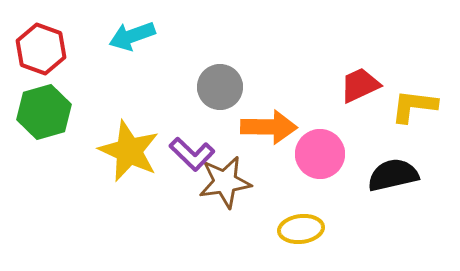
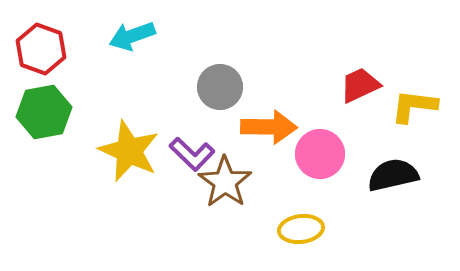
green hexagon: rotated 6 degrees clockwise
brown star: rotated 28 degrees counterclockwise
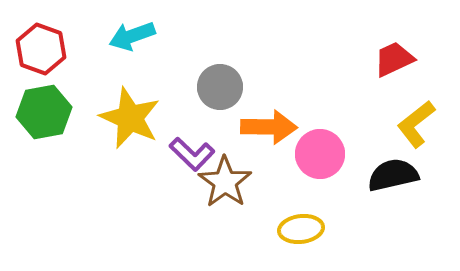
red trapezoid: moved 34 px right, 26 px up
yellow L-shape: moved 2 px right, 18 px down; rotated 45 degrees counterclockwise
yellow star: moved 1 px right, 33 px up
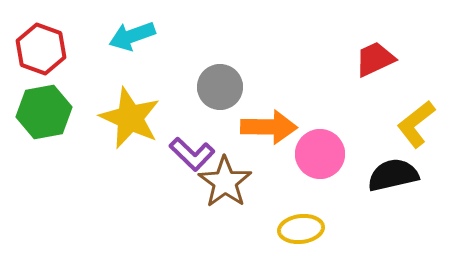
red trapezoid: moved 19 px left
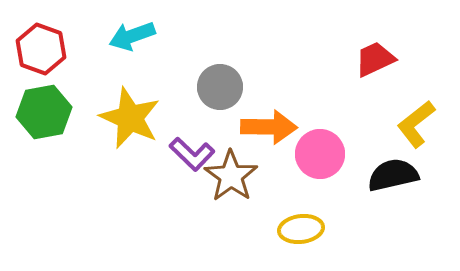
brown star: moved 6 px right, 6 px up
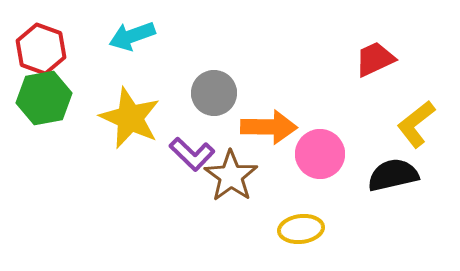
gray circle: moved 6 px left, 6 px down
green hexagon: moved 14 px up
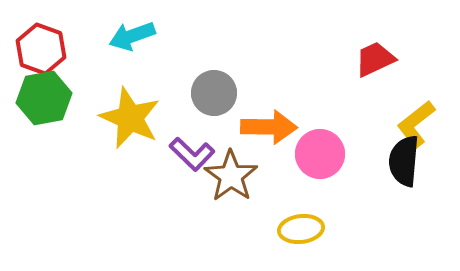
black semicircle: moved 11 px right, 14 px up; rotated 72 degrees counterclockwise
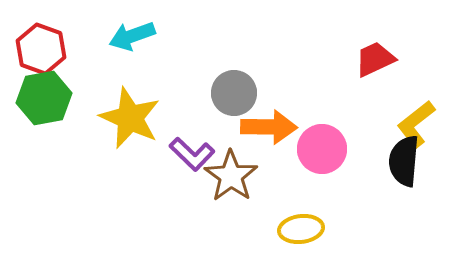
gray circle: moved 20 px right
pink circle: moved 2 px right, 5 px up
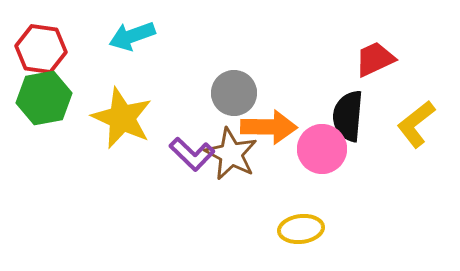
red hexagon: rotated 12 degrees counterclockwise
yellow star: moved 8 px left
black semicircle: moved 56 px left, 45 px up
brown star: moved 22 px up; rotated 8 degrees counterclockwise
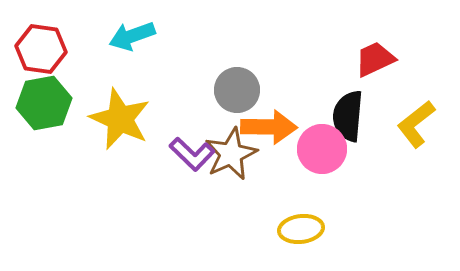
gray circle: moved 3 px right, 3 px up
green hexagon: moved 5 px down
yellow star: moved 2 px left, 1 px down
brown star: rotated 20 degrees clockwise
